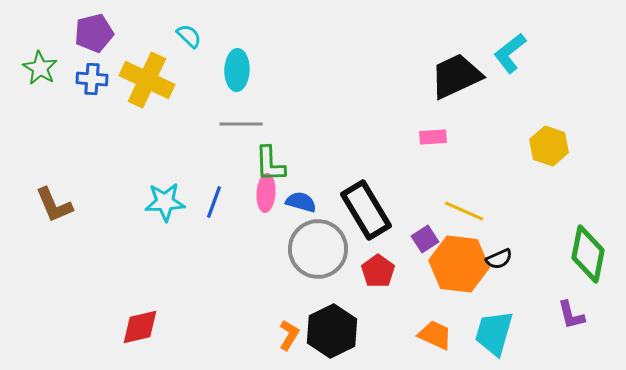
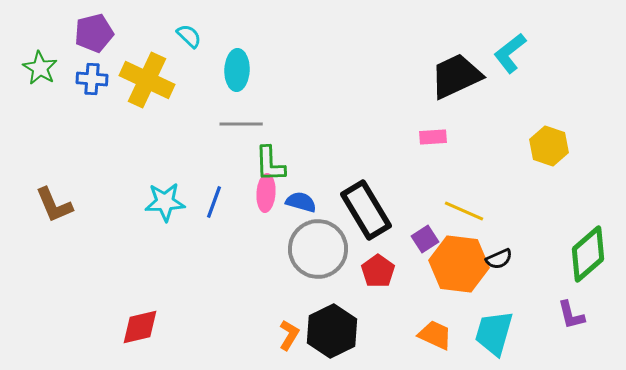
green diamond: rotated 38 degrees clockwise
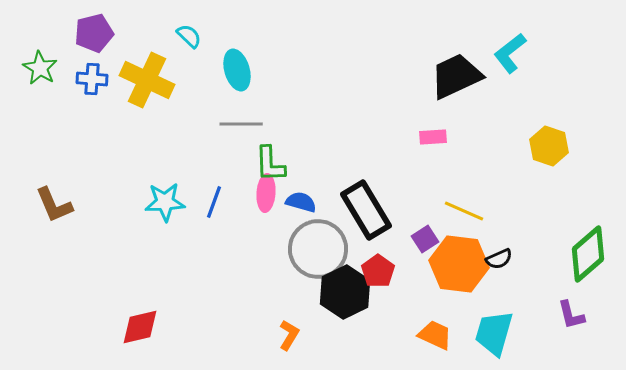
cyan ellipse: rotated 18 degrees counterclockwise
black hexagon: moved 13 px right, 39 px up
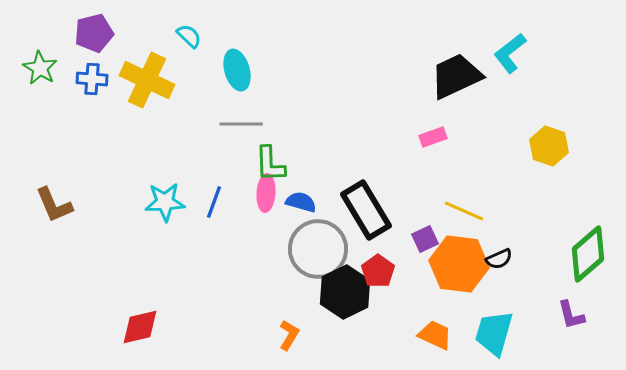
pink rectangle: rotated 16 degrees counterclockwise
purple square: rotated 8 degrees clockwise
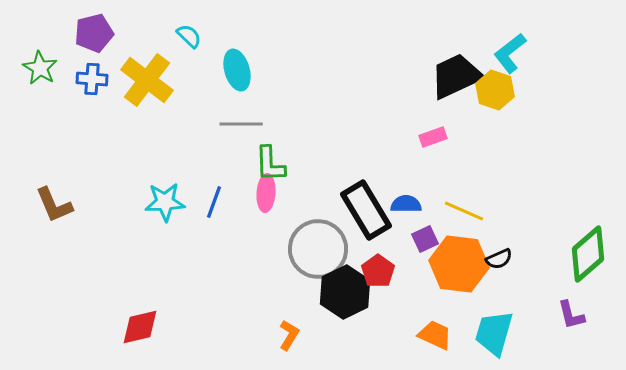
yellow cross: rotated 12 degrees clockwise
yellow hexagon: moved 54 px left, 56 px up
blue semicircle: moved 105 px right, 2 px down; rotated 16 degrees counterclockwise
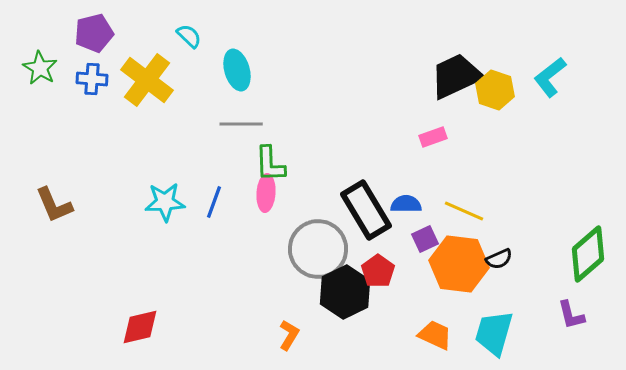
cyan L-shape: moved 40 px right, 24 px down
